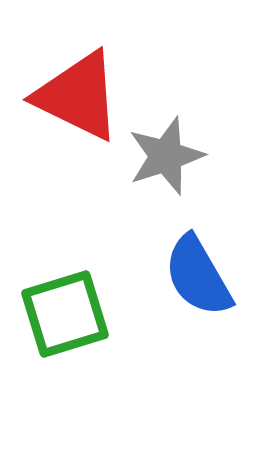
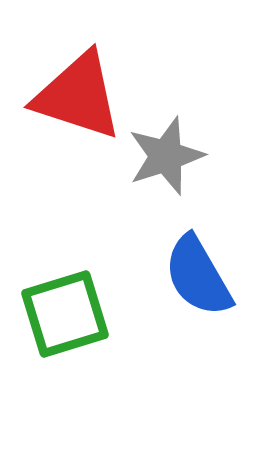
red triangle: rotated 8 degrees counterclockwise
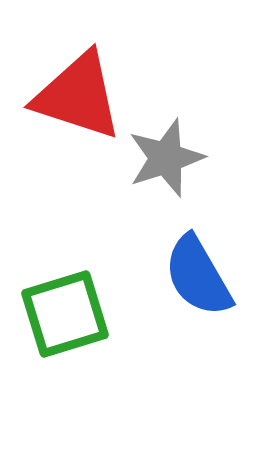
gray star: moved 2 px down
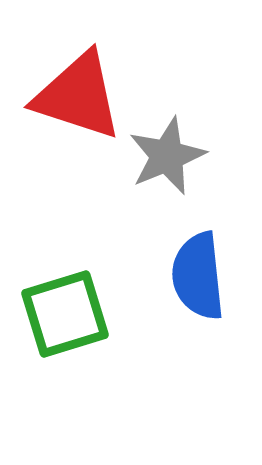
gray star: moved 1 px right, 2 px up; rotated 4 degrees counterclockwise
blue semicircle: rotated 24 degrees clockwise
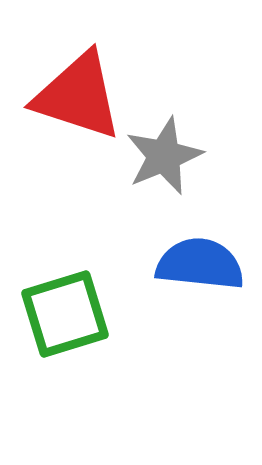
gray star: moved 3 px left
blue semicircle: moved 2 px right, 12 px up; rotated 102 degrees clockwise
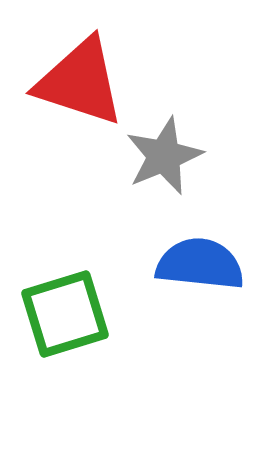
red triangle: moved 2 px right, 14 px up
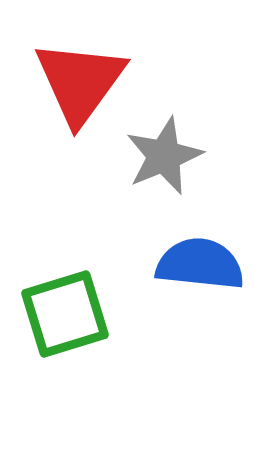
red triangle: rotated 48 degrees clockwise
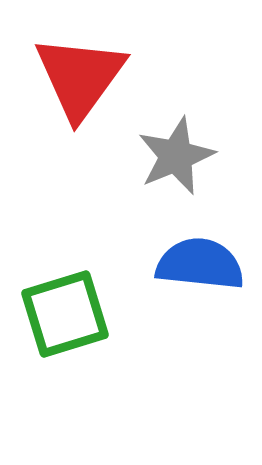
red triangle: moved 5 px up
gray star: moved 12 px right
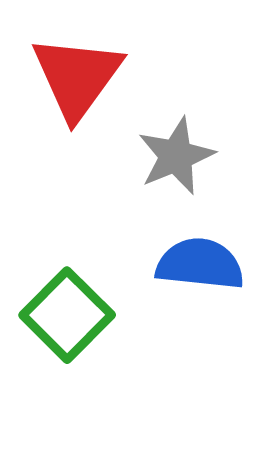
red triangle: moved 3 px left
green square: moved 2 px right, 1 px down; rotated 28 degrees counterclockwise
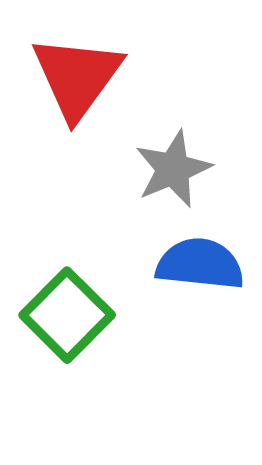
gray star: moved 3 px left, 13 px down
